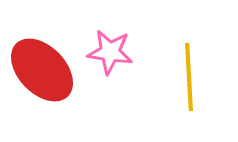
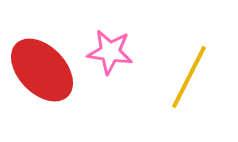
yellow line: rotated 30 degrees clockwise
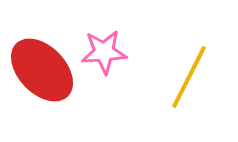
pink star: moved 6 px left; rotated 12 degrees counterclockwise
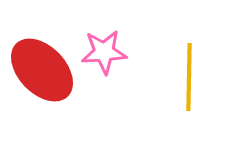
yellow line: rotated 26 degrees counterclockwise
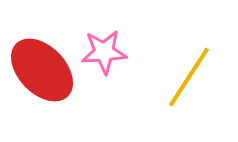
yellow line: rotated 32 degrees clockwise
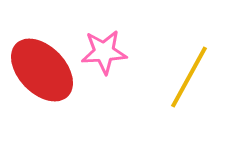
yellow line: rotated 4 degrees counterclockwise
